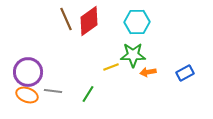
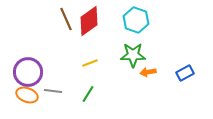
cyan hexagon: moved 1 px left, 2 px up; rotated 20 degrees clockwise
yellow line: moved 21 px left, 4 px up
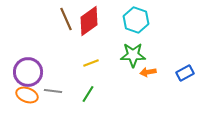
yellow line: moved 1 px right
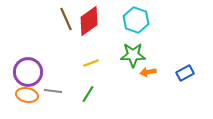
orange ellipse: rotated 10 degrees counterclockwise
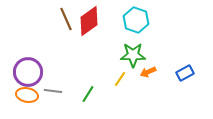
yellow line: moved 29 px right, 16 px down; rotated 35 degrees counterclockwise
orange arrow: rotated 14 degrees counterclockwise
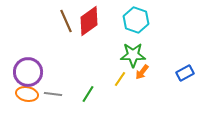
brown line: moved 2 px down
orange arrow: moved 6 px left; rotated 28 degrees counterclockwise
gray line: moved 3 px down
orange ellipse: moved 1 px up
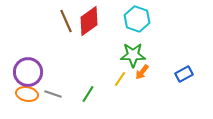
cyan hexagon: moved 1 px right, 1 px up
blue rectangle: moved 1 px left, 1 px down
gray line: rotated 12 degrees clockwise
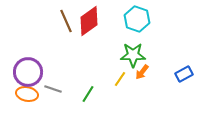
gray line: moved 5 px up
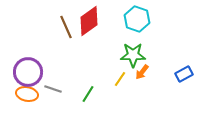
brown line: moved 6 px down
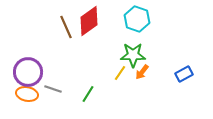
yellow line: moved 6 px up
